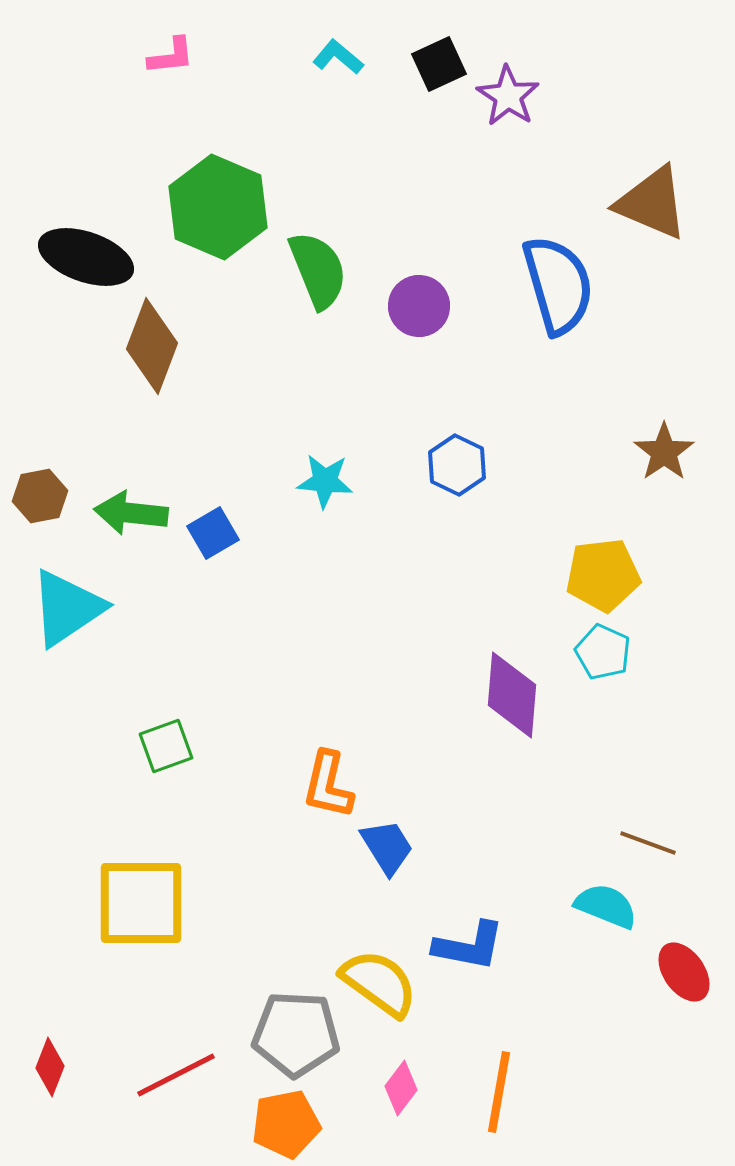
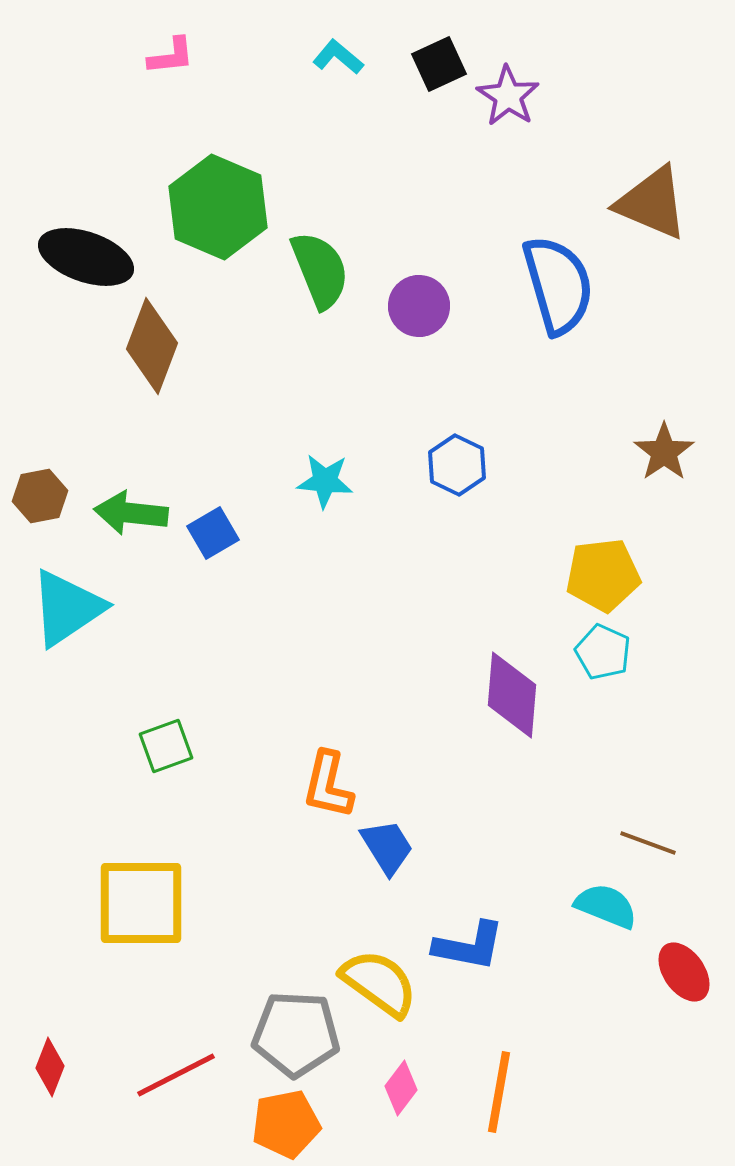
green semicircle: moved 2 px right
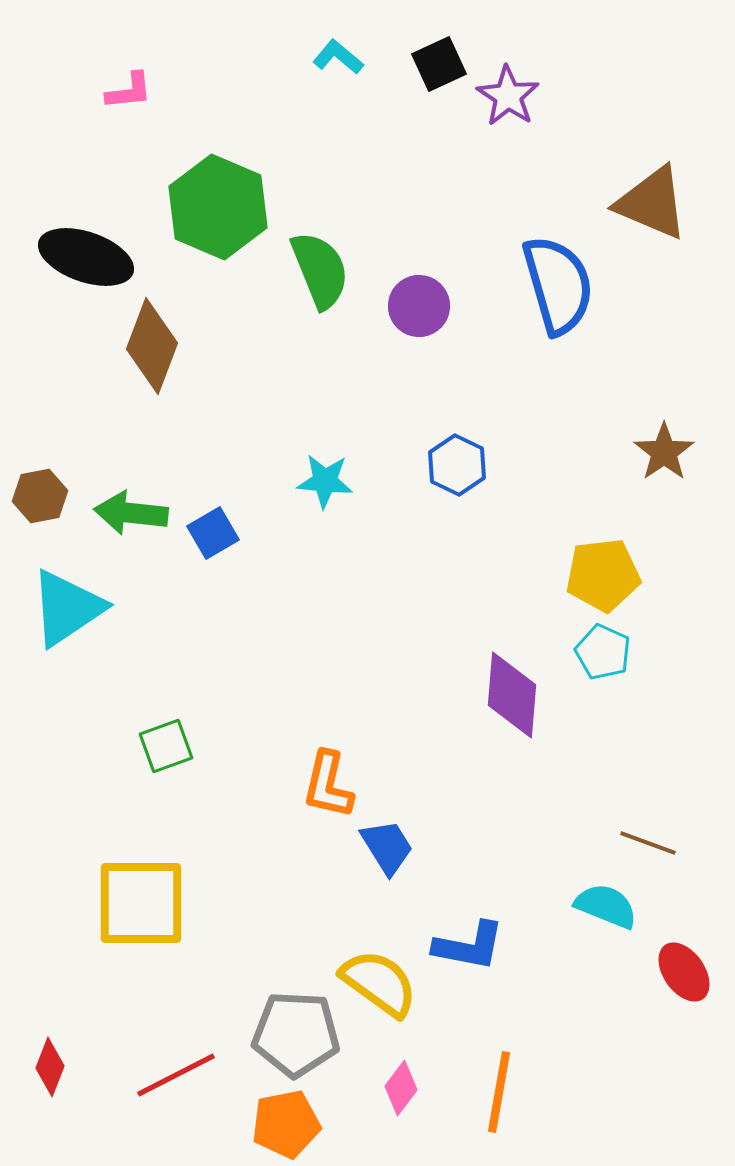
pink L-shape: moved 42 px left, 35 px down
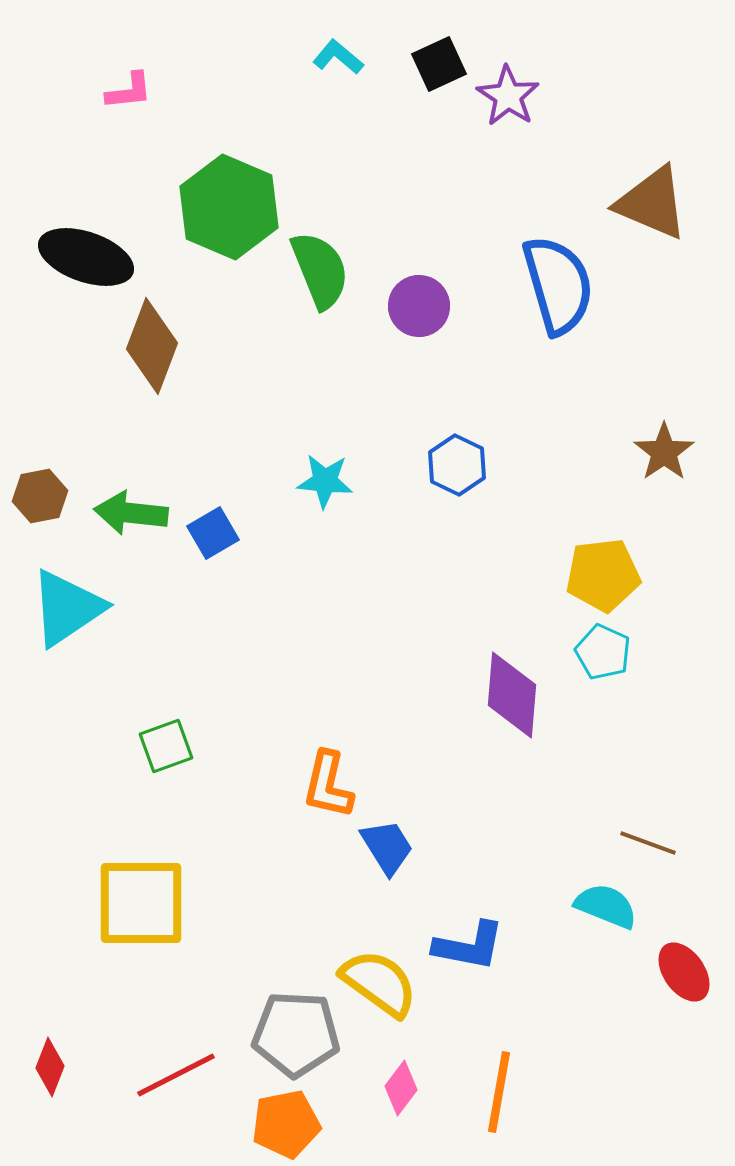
green hexagon: moved 11 px right
